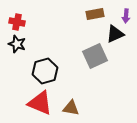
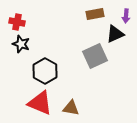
black star: moved 4 px right
black hexagon: rotated 15 degrees counterclockwise
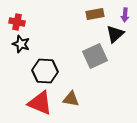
purple arrow: moved 1 px left, 1 px up
black triangle: rotated 18 degrees counterclockwise
black hexagon: rotated 25 degrees counterclockwise
brown triangle: moved 9 px up
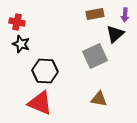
brown triangle: moved 28 px right
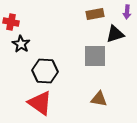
purple arrow: moved 2 px right, 3 px up
red cross: moved 6 px left
black triangle: rotated 24 degrees clockwise
black star: rotated 12 degrees clockwise
gray square: rotated 25 degrees clockwise
red triangle: rotated 12 degrees clockwise
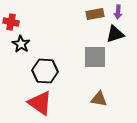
purple arrow: moved 9 px left
gray square: moved 1 px down
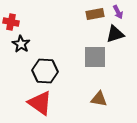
purple arrow: rotated 32 degrees counterclockwise
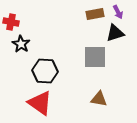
black triangle: moved 1 px up
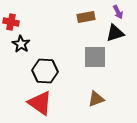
brown rectangle: moved 9 px left, 3 px down
brown triangle: moved 3 px left; rotated 30 degrees counterclockwise
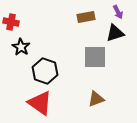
black star: moved 3 px down
black hexagon: rotated 15 degrees clockwise
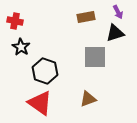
red cross: moved 4 px right, 1 px up
brown triangle: moved 8 px left
